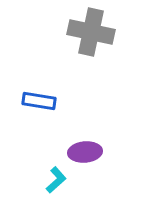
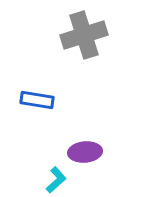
gray cross: moved 7 px left, 3 px down; rotated 30 degrees counterclockwise
blue rectangle: moved 2 px left, 1 px up
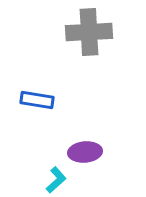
gray cross: moved 5 px right, 3 px up; rotated 15 degrees clockwise
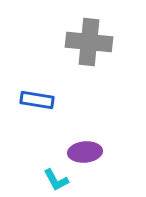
gray cross: moved 10 px down; rotated 9 degrees clockwise
cyan L-shape: rotated 104 degrees clockwise
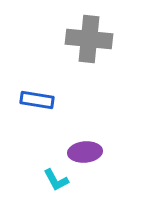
gray cross: moved 3 px up
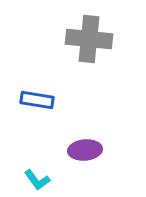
purple ellipse: moved 2 px up
cyan L-shape: moved 19 px left; rotated 8 degrees counterclockwise
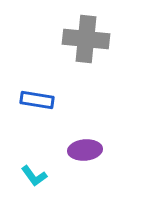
gray cross: moved 3 px left
cyan L-shape: moved 3 px left, 4 px up
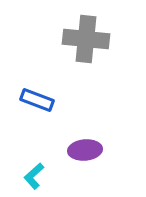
blue rectangle: rotated 12 degrees clockwise
cyan L-shape: rotated 84 degrees clockwise
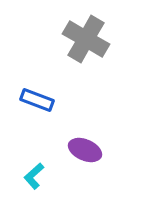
gray cross: rotated 24 degrees clockwise
purple ellipse: rotated 28 degrees clockwise
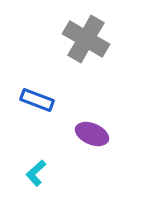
purple ellipse: moved 7 px right, 16 px up
cyan L-shape: moved 2 px right, 3 px up
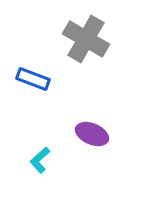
blue rectangle: moved 4 px left, 21 px up
cyan L-shape: moved 4 px right, 13 px up
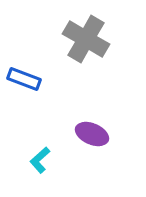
blue rectangle: moved 9 px left
